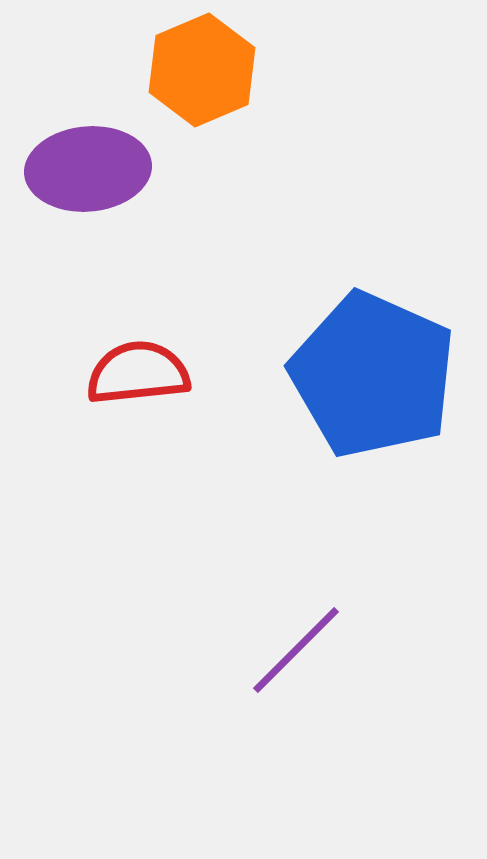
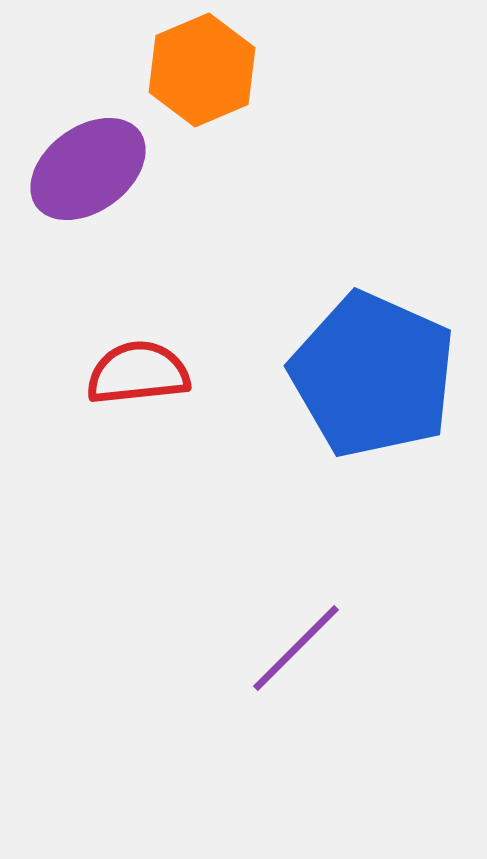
purple ellipse: rotated 31 degrees counterclockwise
purple line: moved 2 px up
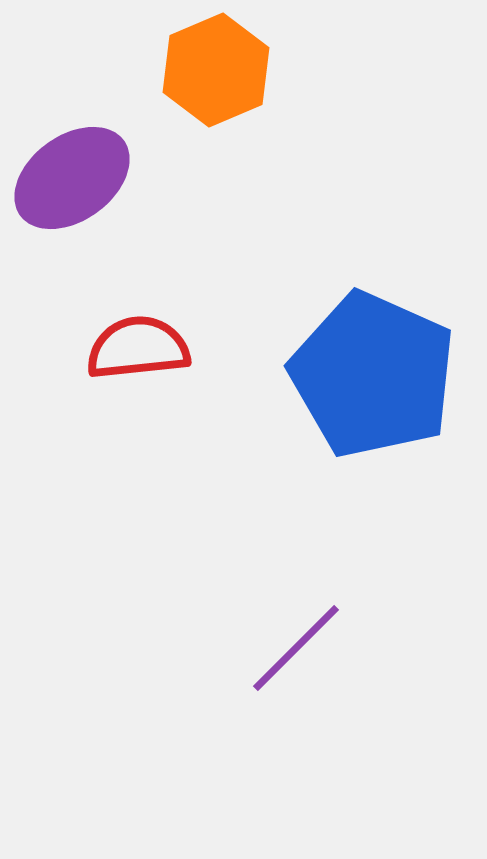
orange hexagon: moved 14 px right
purple ellipse: moved 16 px left, 9 px down
red semicircle: moved 25 px up
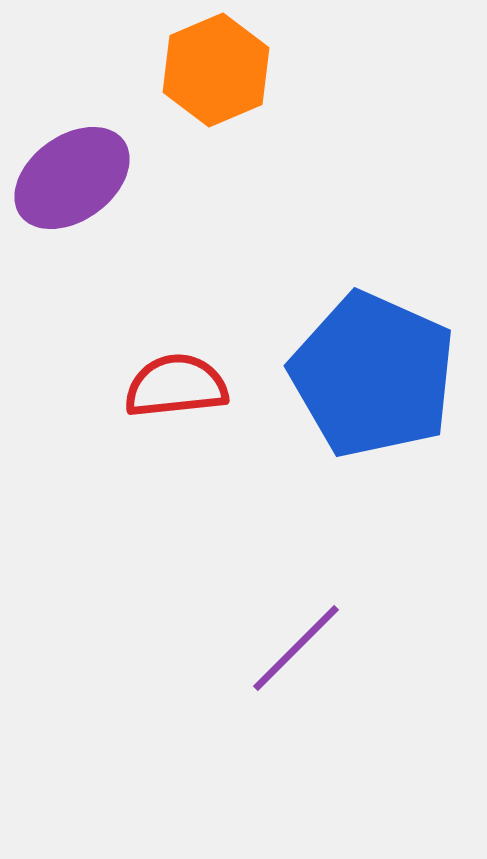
red semicircle: moved 38 px right, 38 px down
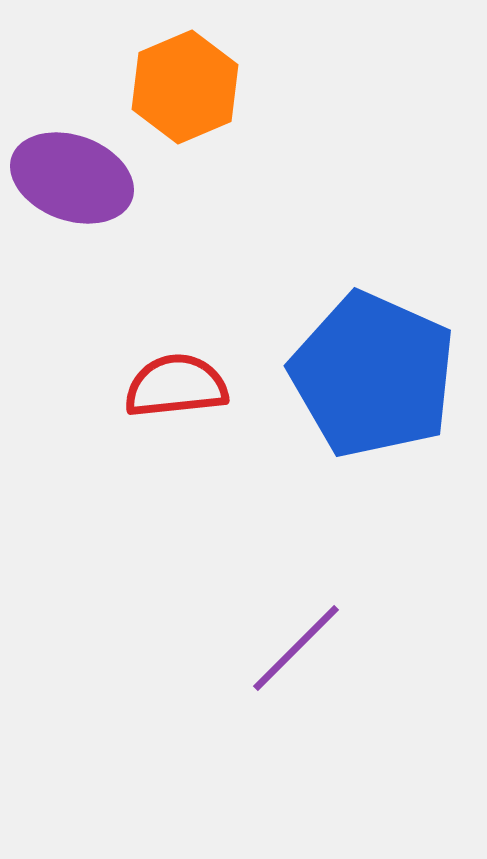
orange hexagon: moved 31 px left, 17 px down
purple ellipse: rotated 56 degrees clockwise
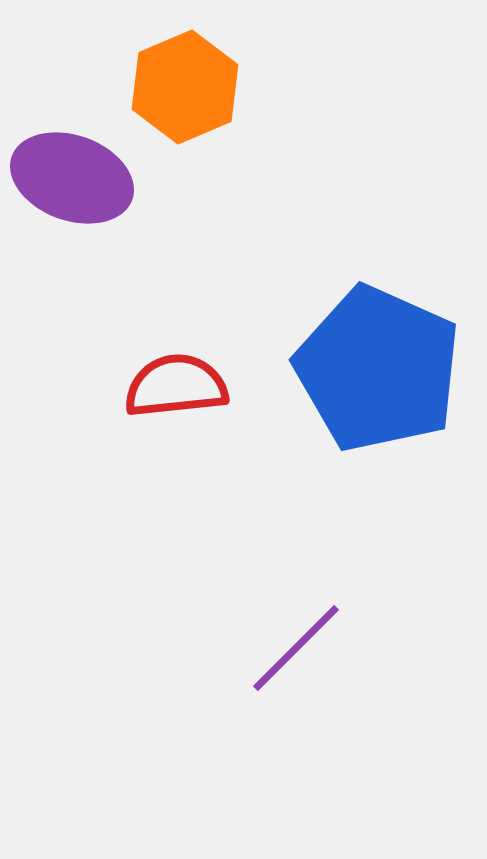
blue pentagon: moved 5 px right, 6 px up
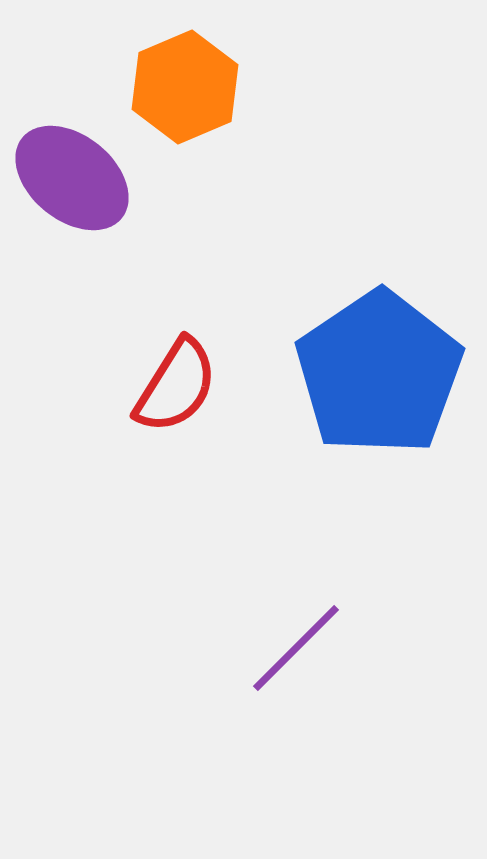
purple ellipse: rotated 19 degrees clockwise
blue pentagon: moved 1 px right, 4 px down; rotated 14 degrees clockwise
red semicircle: rotated 128 degrees clockwise
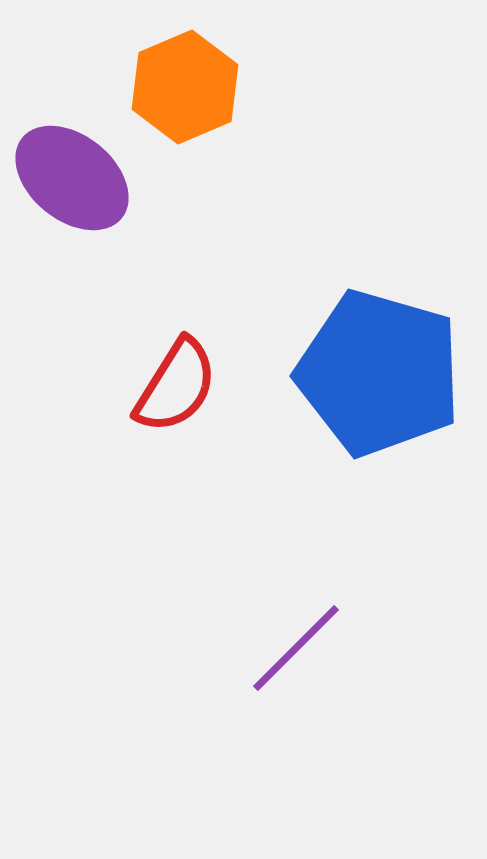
blue pentagon: rotated 22 degrees counterclockwise
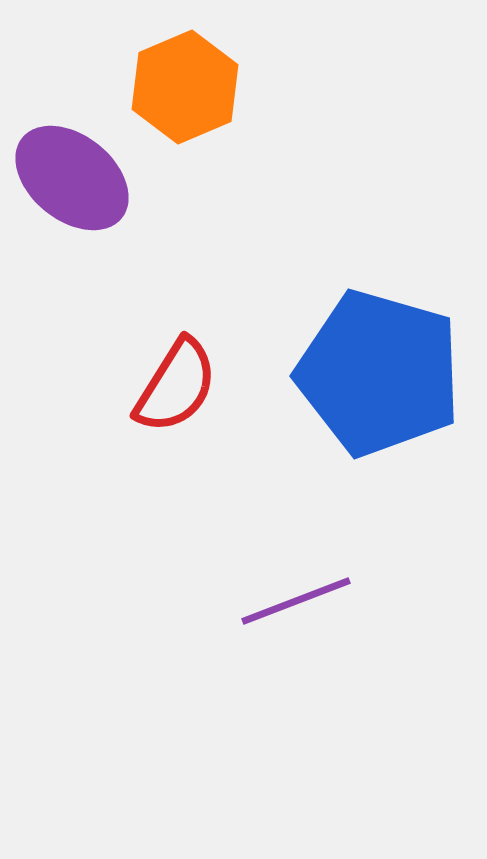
purple line: moved 47 px up; rotated 24 degrees clockwise
